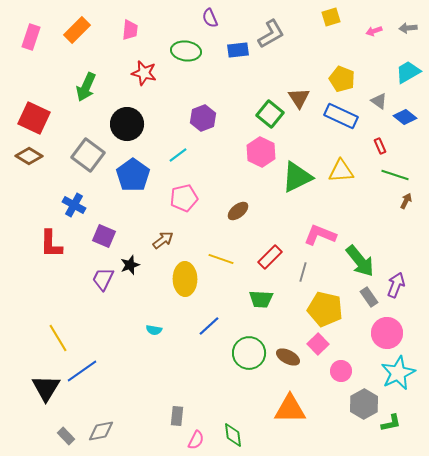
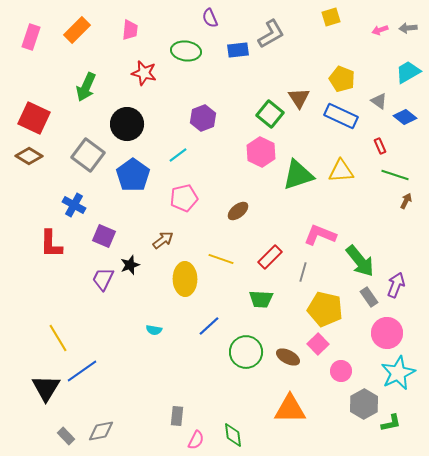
pink arrow at (374, 31): moved 6 px right, 1 px up
green triangle at (297, 177): moved 1 px right, 2 px up; rotated 8 degrees clockwise
green circle at (249, 353): moved 3 px left, 1 px up
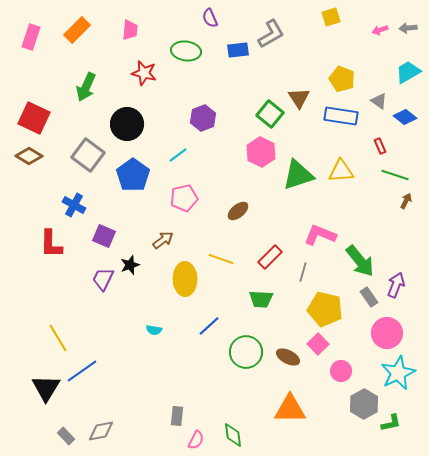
blue rectangle at (341, 116): rotated 16 degrees counterclockwise
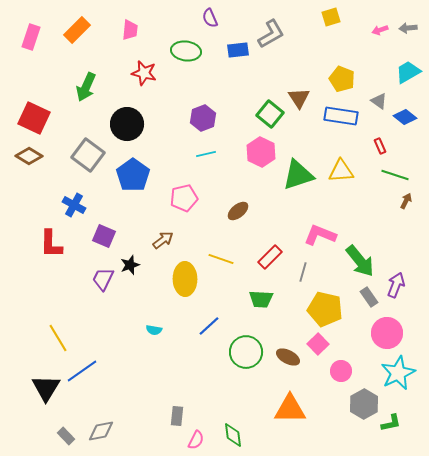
cyan line at (178, 155): moved 28 px right, 1 px up; rotated 24 degrees clockwise
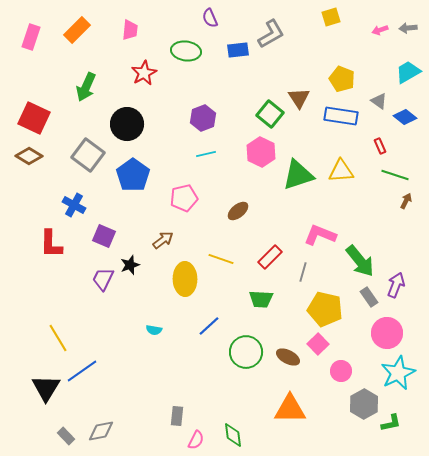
red star at (144, 73): rotated 30 degrees clockwise
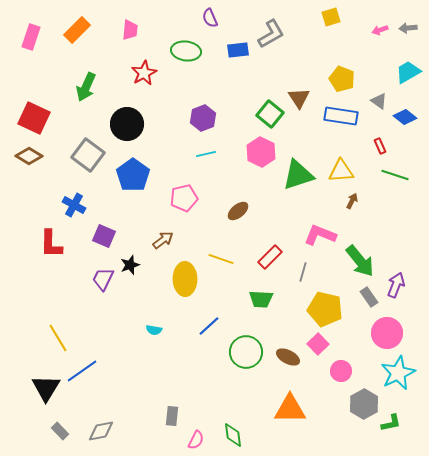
brown arrow at (406, 201): moved 54 px left
gray rectangle at (177, 416): moved 5 px left
gray rectangle at (66, 436): moved 6 px left, 5 px up
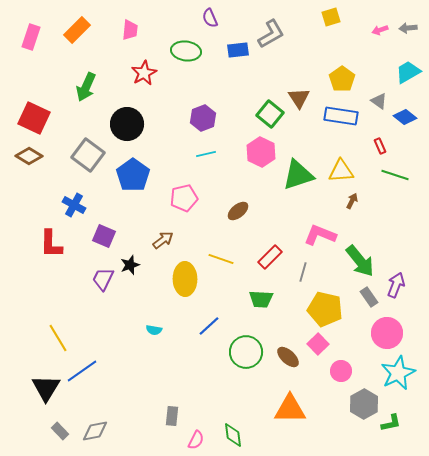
yellow pentagon at (342, 79): rotated 15 degrees clockwise
brown ellipse at (288, 357): rotated 15 degrees clockwise
gray diamond at (101, 431): moved 6 px left
